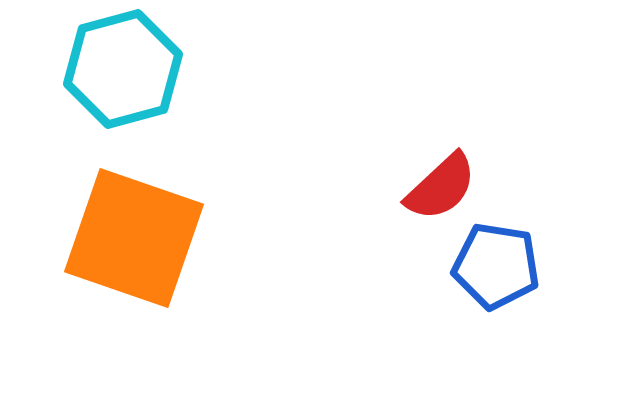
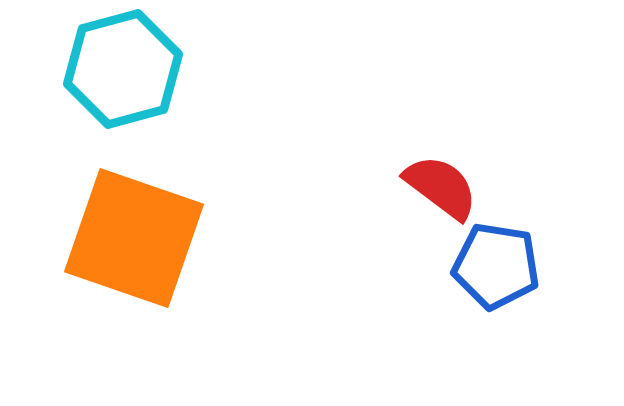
red semicircle: rotated 100 degrees counterclockwise
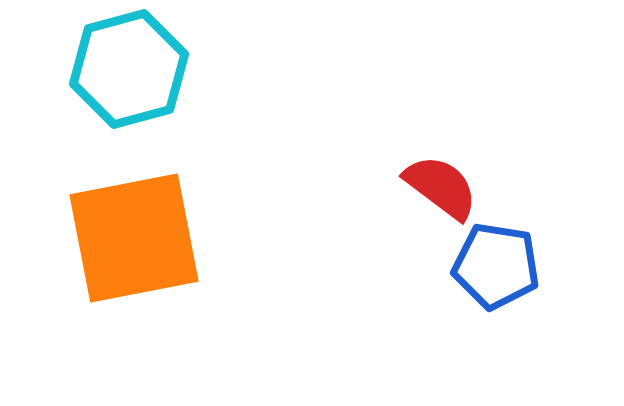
cyan hexagon: moved 6 px right
orange square: rotated 30 degrees counterclockwise
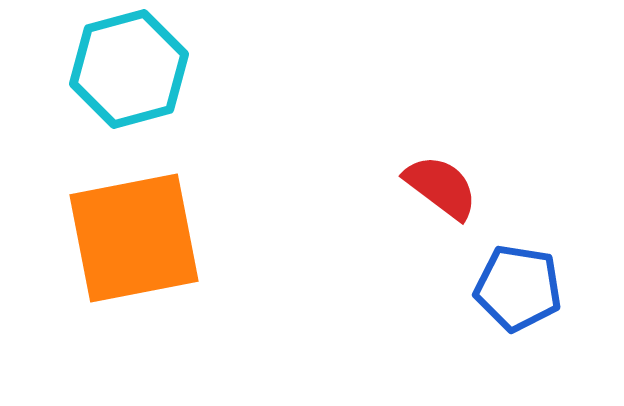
blue pentagon: moved 22 px right, 22 px down
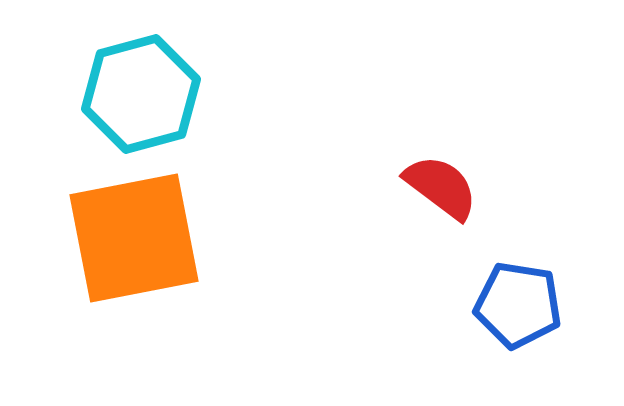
cyan hexagon: moved 12 px right, 25 px down
blue pentagon: moved 17 px down
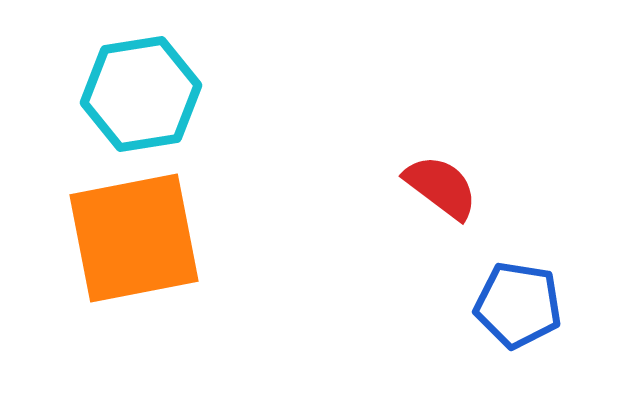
cyan hexagon: rotated 6 degrees clockwise
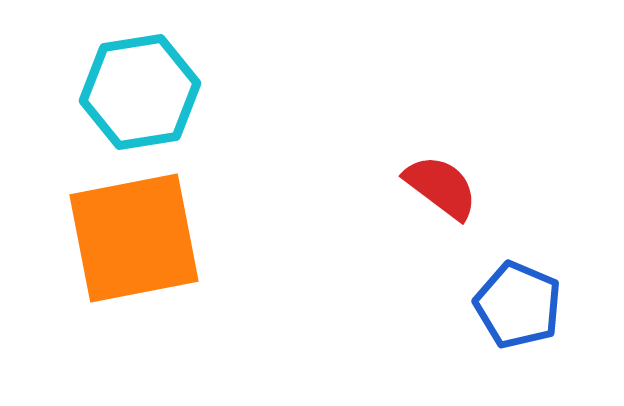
cyan hexagon: moved 1 px left, 2 px up
blue pentagon: rotated 14 degrees clockwise
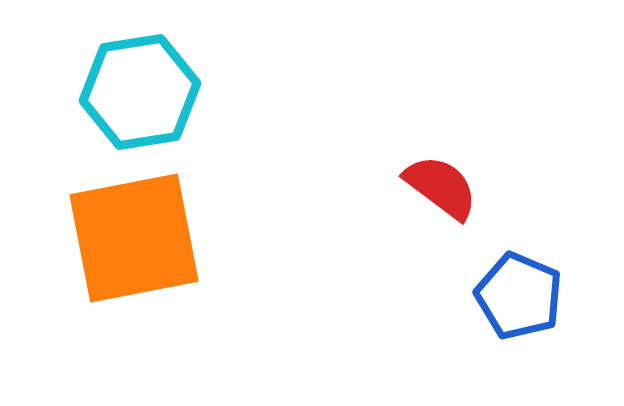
blue pentagon: moved 1 px right, 9 px up
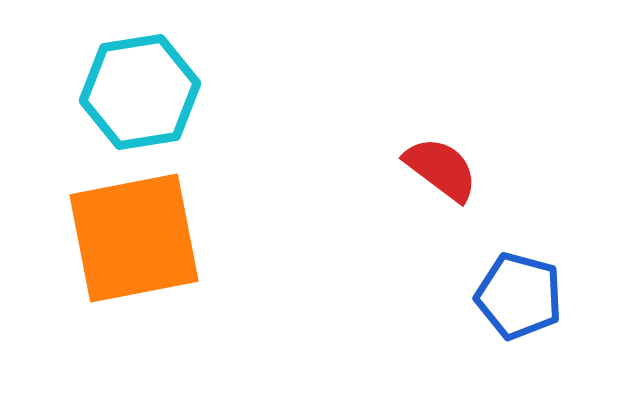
red semicircle: moved 18 px up
blue pentagon: rotated 8 degrees counterclockwise
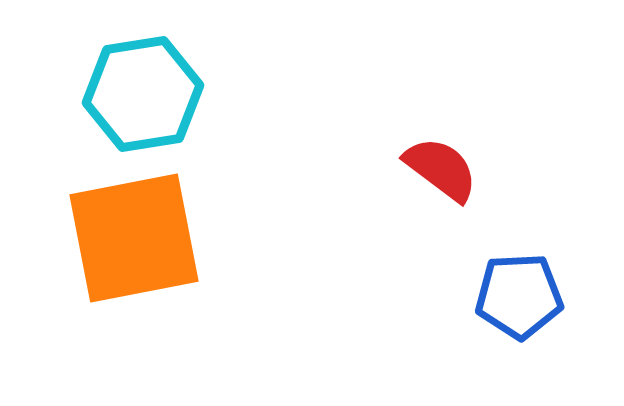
cyan hexagon: moved 3 px right, 2 px down
blue pentagon: rotated 18 degrees counterclockwise
